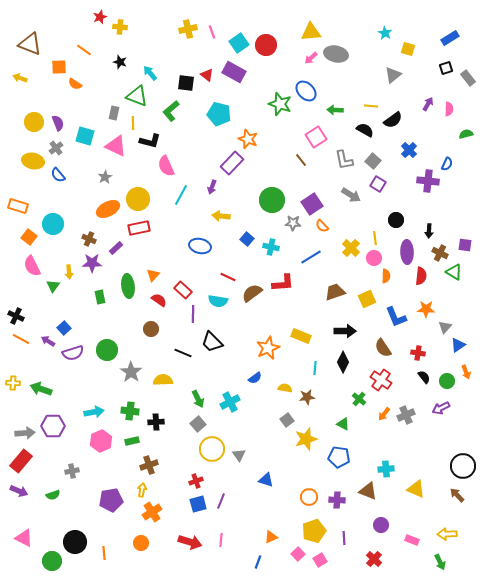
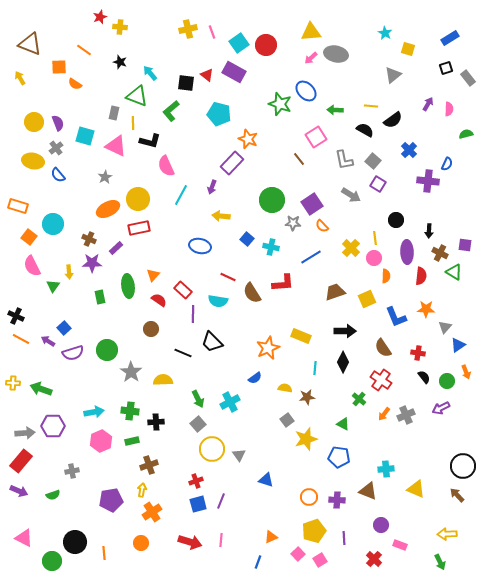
yellow arrow at (20, 78): rotated 40 degrees clockwise
brown line at (301, 160): moved 2 px left, 1 px up
brown semicircle at (252, 293): rotated 85 degrees counterclockwise
pink rectangle at (412, 540): moved 12 px left, 5 px down
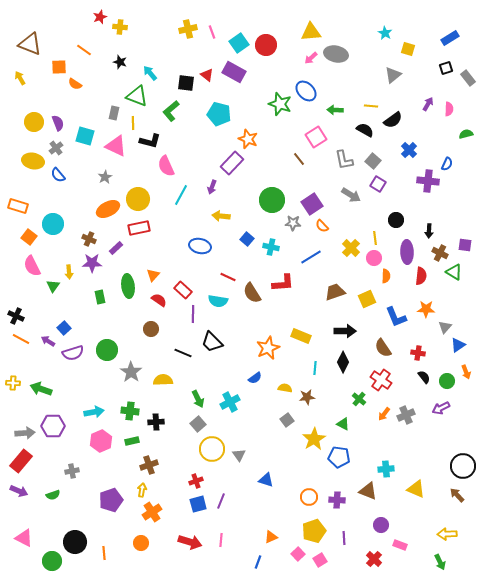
yellow star at (306, 439): moved 8 px right; rotated 15 degrees counterclockwise
purple pentagon at (111, 500): rotated 10 degrees counterclockwise
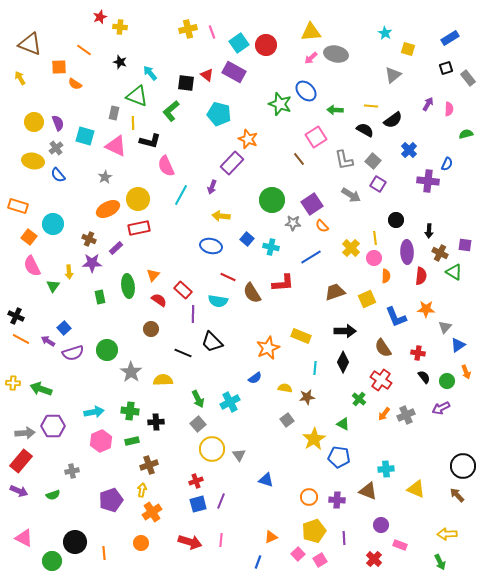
blue ellipse at (200, 246): moved 11 px right
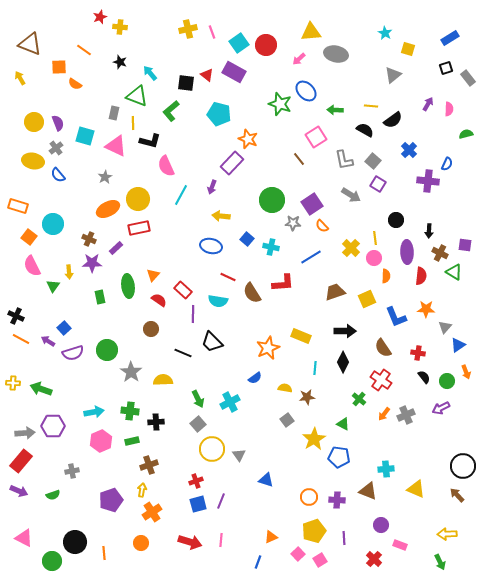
pink arrow at (311, 58): moved 12 px left, 1 px down
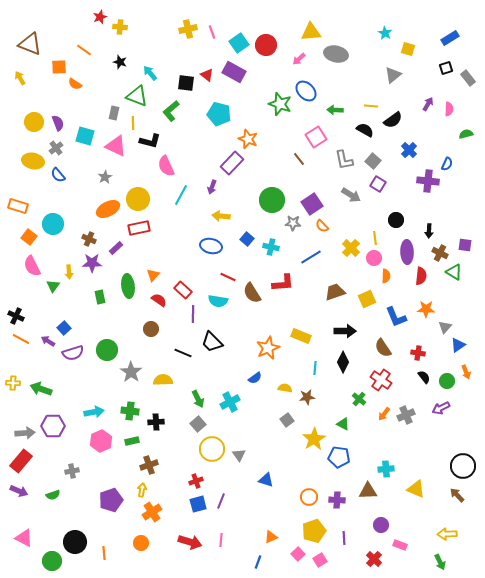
brown triangle at (368, 491): rotated 24 degrees counterclockwise
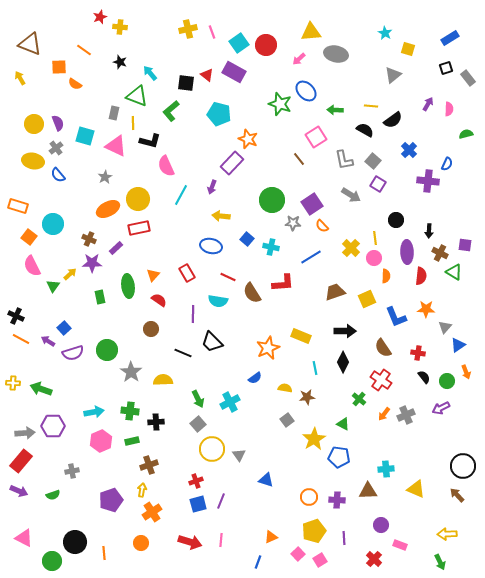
yellow circle at (34, 122): moved 2 px down
yellow arrow at (69, 272): moved 1 px right, 2 px down; rotated 128 degrees counterclockwise
red rectangle at (183, 290): moved 4 px right, 17 px up; rotated 18 degrees clockwise
cyan line at (315, 368): rotated 16 degrees counterclockwise
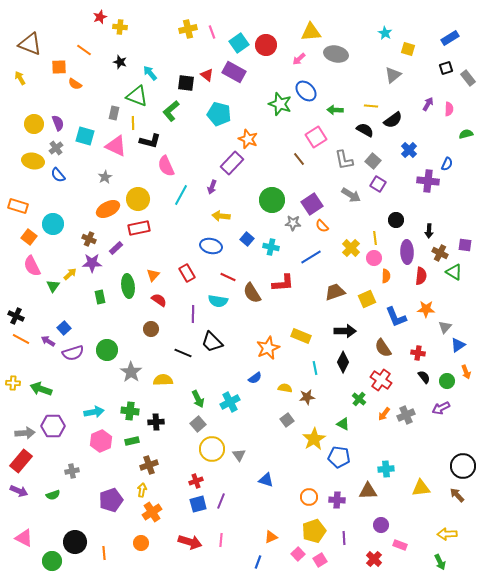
yellow triangle at (416, 489): moved 5 px right, 1 px up; rotated 30 degrees counterclockwise
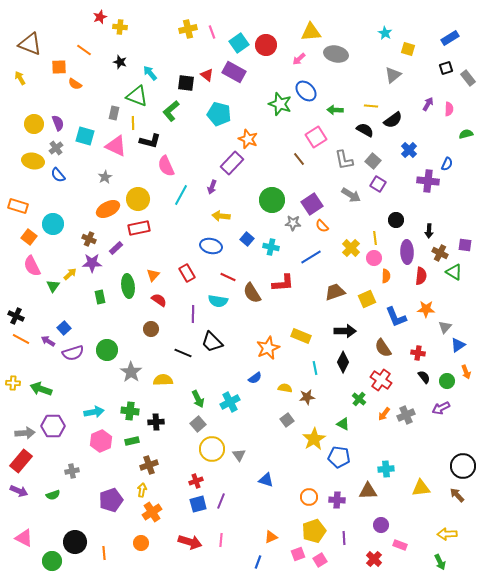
pink square at (298, 554): rotated 24 degrees clockwise
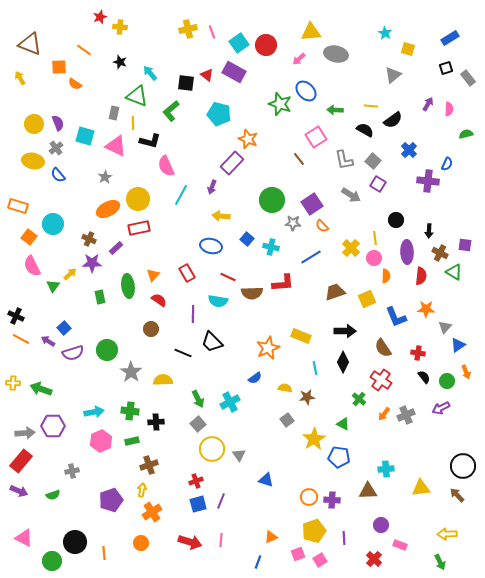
brown semicircle at (252, 293): rotated 60 degrees counterclockwise
purple cross at (337, 500): moved 5 px left
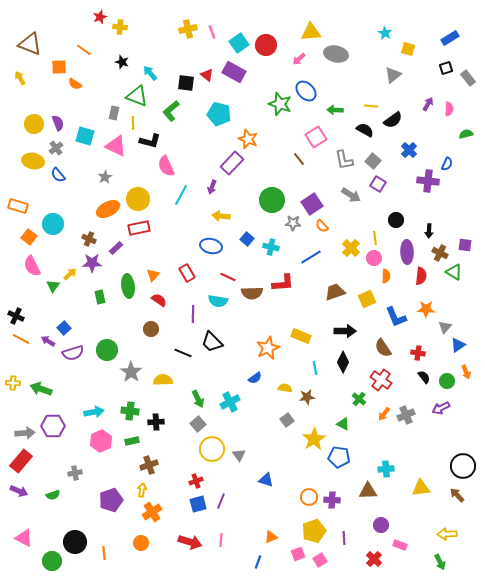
black star at (120, 62): moved 2 px right
gray cross at (72, 471): moved 3 px right, 2 px down
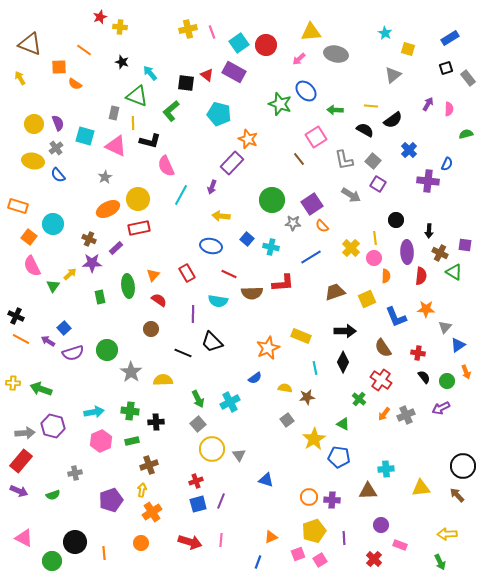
red line at (228, 277): moved 1 px right, 3 px up
purple hexagon at (53, 426): rotated 15 degrees clockwise
